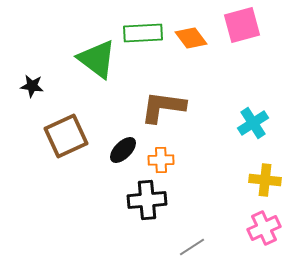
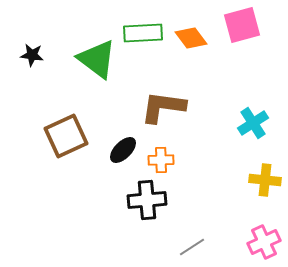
black star: moved 31 px up
pink cross: moved 14 px down
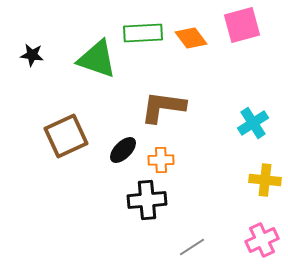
green triangle: rotated 18 degrees counterclockwise
pink cross: moved 2 px left, 2 px up
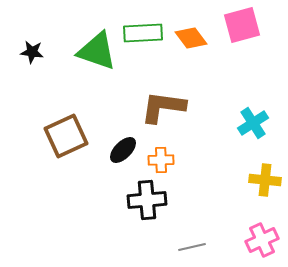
black star: moved 3 px up
green triangle: moved 8 px up
gray line: rotated 20 degrees clockwise
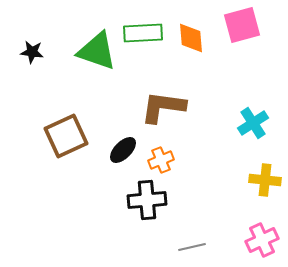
orange diamond: rotated 32 degrees clockwise
orange cross: rotated 20 degrees counterclockwise
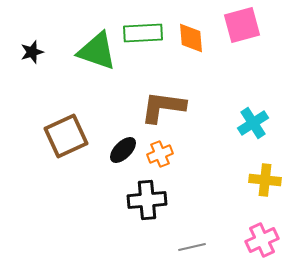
black star: rotated 25 degrees counterclockwise
orange cross: moved 1 px left, 6 px up
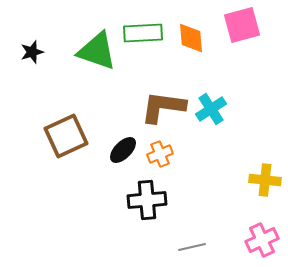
cyan cross: moved 42 px left, 14 px up
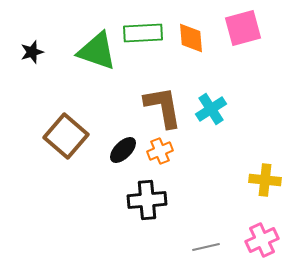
pink square: moved 1 px right, 3 px down
brown L-shape: rotated 72 degrees clockwise
brown square: rotated 24 degrees counterclockwise
orange cross: moved 3 px up
gray line: moved 14 px right
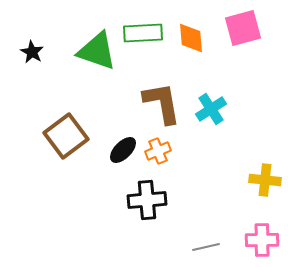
black star: rotated 25 degrees counterclockwise
brown L-shape: moved 1 px left, 4 px up
brown square: rotated 12 degrees clockwise
orange cross: moved 2 px left
pink cross: rotated 24 degrees clockwise
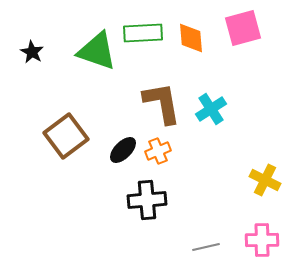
yellow cross: rotated 20 degrees clockwise
